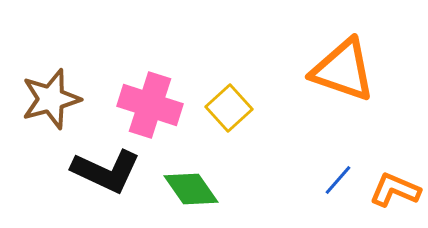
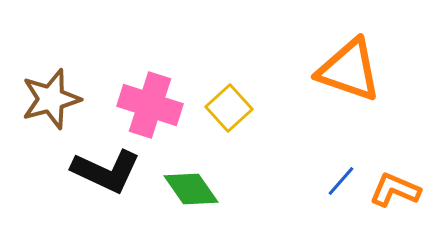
orange triangle: moved 6 px right
blue line: moved 3 px right, 1 px down
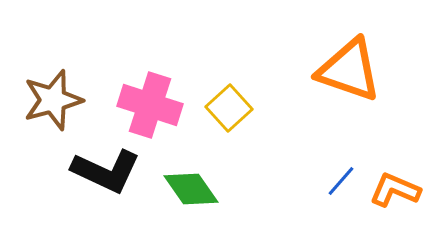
brown star: moved 2 px right, 1 px down
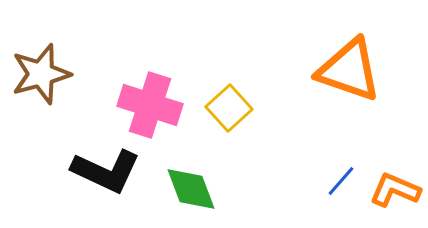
brown star: moved 12 px left, 26 px up
green diamond: rotated 14 degrees clockwise
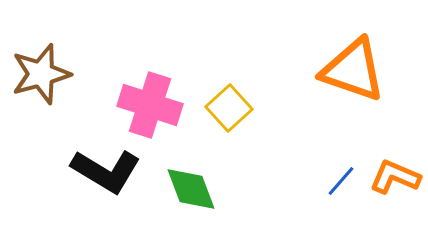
orange triangle: moved 4 px right
black L-shape: rotated 6 degrees clockwise
orange L-shape: moved 13 px up
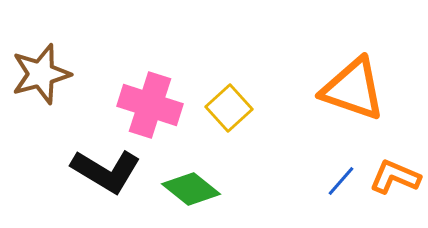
orange triangle: moved 19 px down
green diamond: rotated 30 degrees counterclockwise
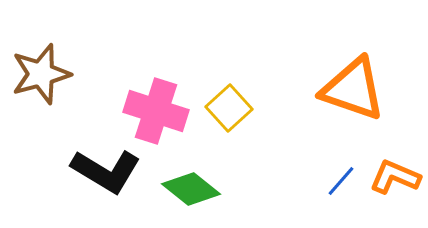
pink cross: moved 6 px right, 6 px down
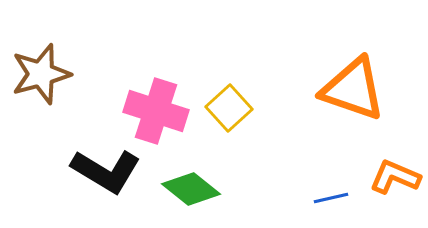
blue line: moved 10 px left, 17 px down; rotated 36 degrees clockwise
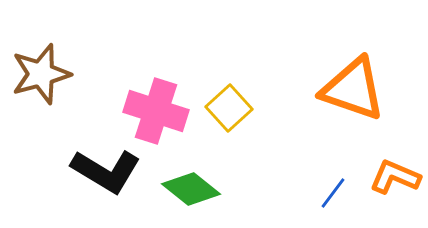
blue line: moved 2 px right, 5 px up; rotated 40 degrees counterclockwise
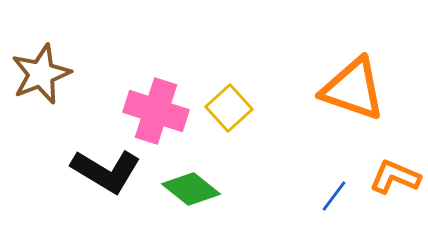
brown star: rotated 6 degrees counterclockwise
blue line: moved 1 px right, 3 px down
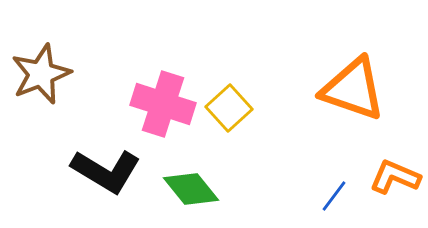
pink cross: moved 7 px right, 7 px up
green diamond: rotated 12 degrees clockwise
